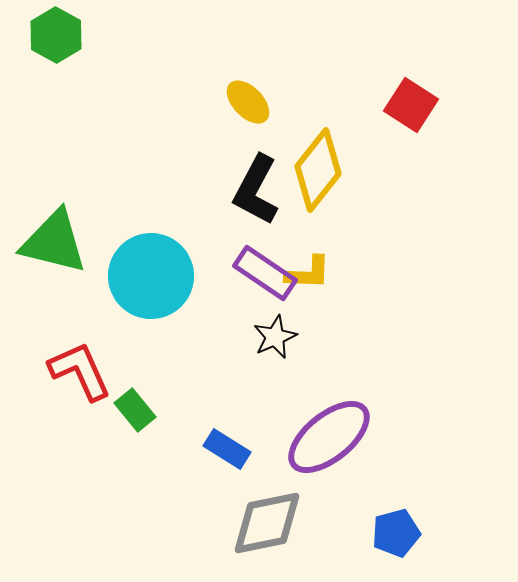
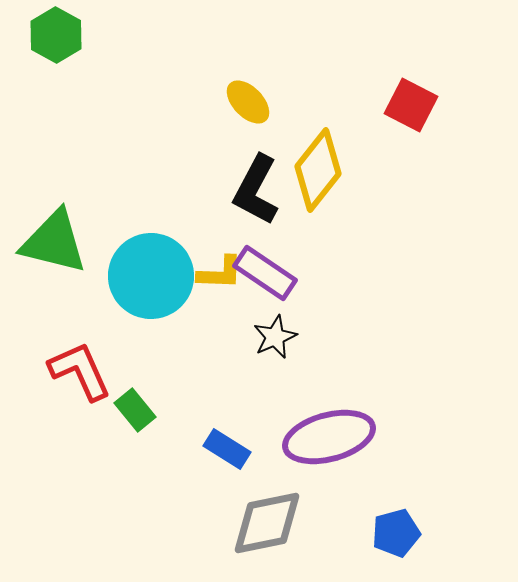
red square: rotated 6 degrees counterclockwise
yellow L-shape: moved 88 px left
purple ellipse: rotated 24 degrees clockwise
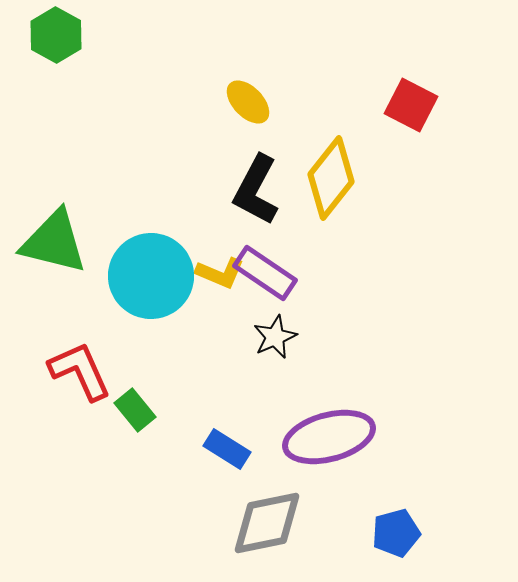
yellow diamond: moved 13 px right, 8 px down
yellow L-shape: rotated 21 degrees clockwise
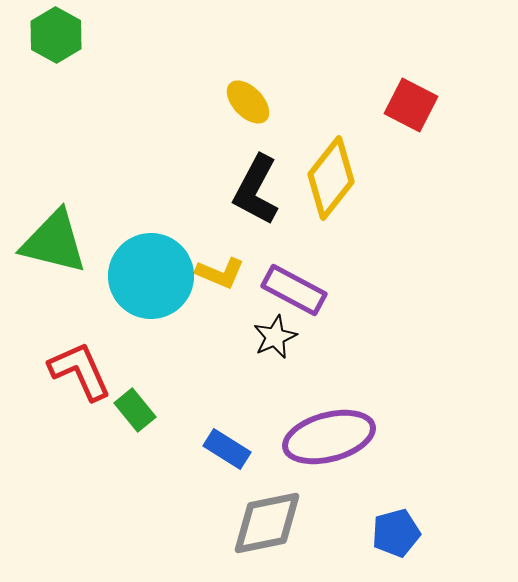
purple rectangle: moved 29 px right, 17 px down; rotated 6 degrees counterclockwise
